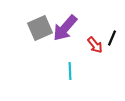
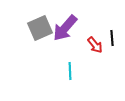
black line: rotated 28 degrees counterclockwise
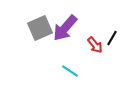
black line: rotated 35 degrees clockwise
cyan line: rotated 54 degrees counterclockwise
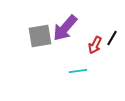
gray square: moved 8 px down; rotated 15 degrees clockwise
red arrow: rotated 66 degrees clockwise
cyan line: moved 8 px right; rotated 42 degrees counterclockwise
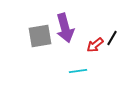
purple arrow: rotated 56 degrees counterclockwise
red arrow: rotated 24 degrees clockwise
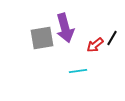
gray square: moved 2 px right, 2 px down
